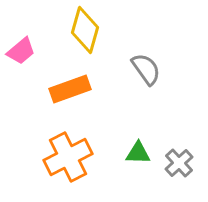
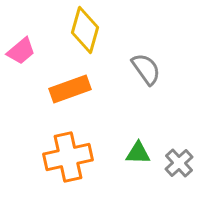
orange cross: rotated 15 degrees clockwise
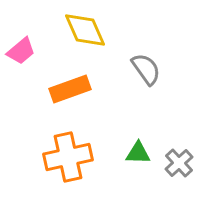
yellow diamond: rotated 39 degrees counterclockwise
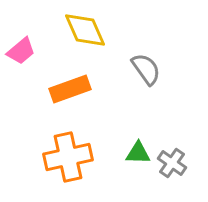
gray cross: moved 7 px left; rotated 12 degrees counterclockwise
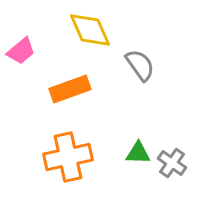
yellow diamond: moved 5 px right
gray semicircle: moved 6 px left, 4 px up
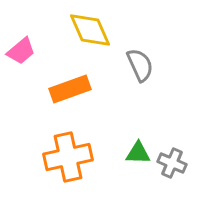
gray semicircle: rotated 12 degrees clockwise
gray cross: rotated 12 degrees counterclockwise
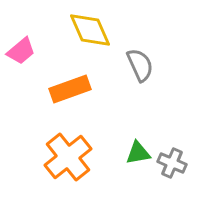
green triangle: rotated 12 degrees counterclockwise
orange cross: rotated 27 degrees counterclockwise
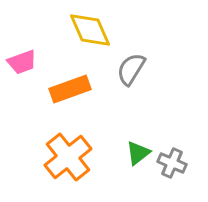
pink trapezoid: moved 1 px right, 11 px down; rotated 20 degrees clockwise
gray semicircle: moved 9 px left, 4 px down; rotated 124 degrees counterclockwise
green triangle: rotated 28 degrees counterclockwise
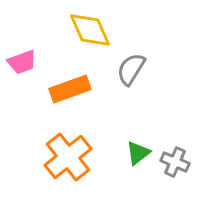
gray cross: moved 3 px right, 1 px up
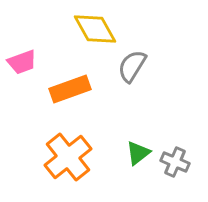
yellow diamond: moved 5 px right, 1 px up; rotated 6 degrees counterclockwise
gray semicircle: moved 1 px right, 3 px up
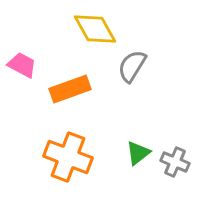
pink trapezoid: moved 3 px down; rotated 132 degrees counterclockwise
orange cross: rotated 30 degrees counterclockwise
